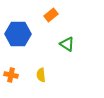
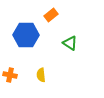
blue hexagon: moved 8 px right, 1 px down
green triangle: moved 3 px right, 1 px up
orange cross: moved 1 px left
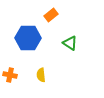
blue hexagon: moved 2 px right, 3 px down
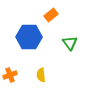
blue hexagon: moved 1 px right, 1 px up
green triangle: rotated 21 degrees clockwise
orange cross: rotated 32 degrees counterclockwise
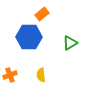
orange rectangle: moved 9 px left, 1 px up
green triangle: rotated 35 degrees clockwise
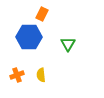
orange rectangle: rotated 24 degrees counterclockwise
green triangle: moved 2 px left, 1 px down; rotated 28 degrees counterclockwise
orange cross: moved 7 px right
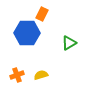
blue hexagon: moved 2 px left, 4 px up
green triangle: moved 1 px right, 1 px up; rotated 28 degrees clockwise
yellow semicircle: rotated 80 degrees clockwise
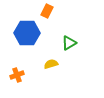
orange rectangle: moved 5 px right, 3 px up
yellow semicircle: moved 10 px right, 11 px up
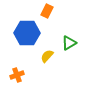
yellow semicircle: moved 4 px left, 8 px up; rotated 32 degrees counterclockwise
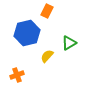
blue hexagon: rotated 15 degrees counterclockwise
